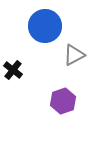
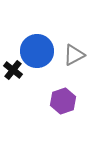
blue circle: moved 8 px left, 25 px down
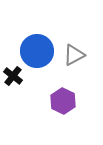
black cross: moved 6 px down
purple hexagon: rotated 15 degrees counterclockwise
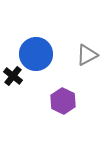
blue circle: moved 1 px left, 3 px down
gray triangle: moved 13 px right
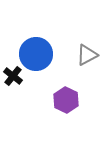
purple hexagon: moved 3 px right, 1 px up
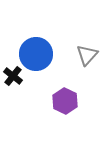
gray triangle: rotated 20 degrees counterclockwise
purple hexagon: moved 1 px left, 1 px down
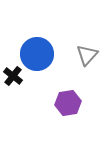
blue circle: moved 1 px right
purple hexagon: moved 3 px right, 2 px down; rotated 25 degrees clockwise
